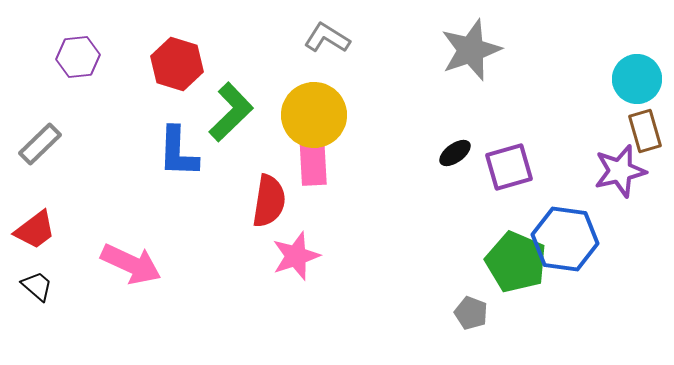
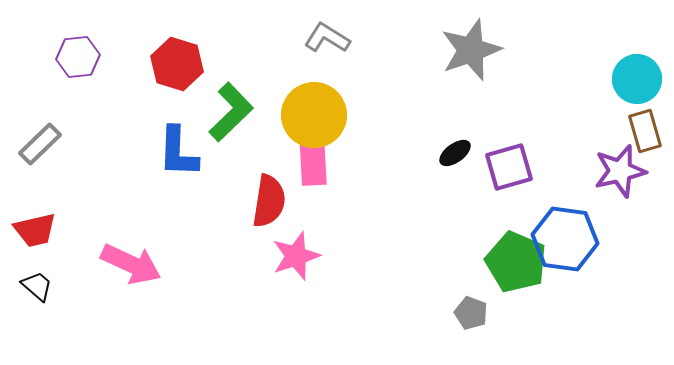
red trapezoid: rotated 24 degrees clockwise
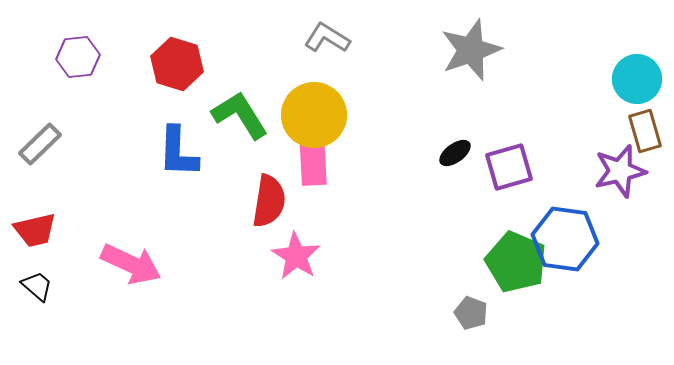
green L-shape: moved 9 px right, 3 px down; rotated 78 degrees counterclockwise
pink star: rotated 21 degrees counterclockwise
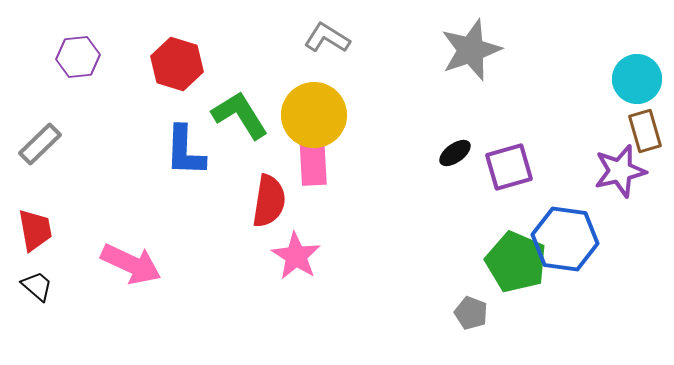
blue L-shape: moved 7 px right, 1 px up
red trapezoid: rotated 87 degrees counterclockwise
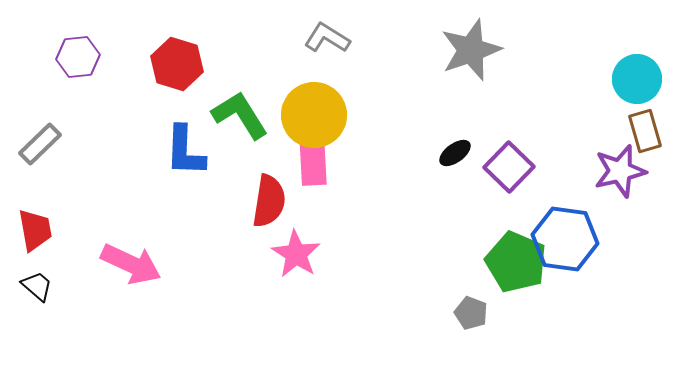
purple square: rotated 30 degrees counterclockwise
pink star: moved 2 px up
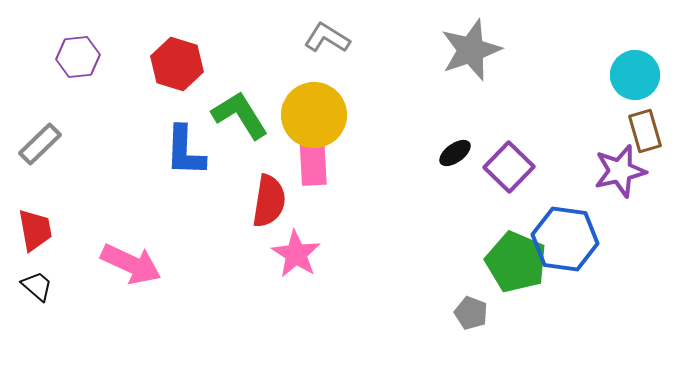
cyan circle: moved 2 px left, 4 px up
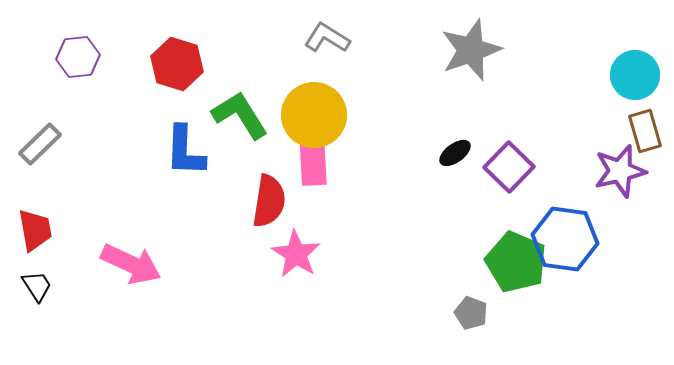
black trapezoid: rotated 16 degrees clockwise
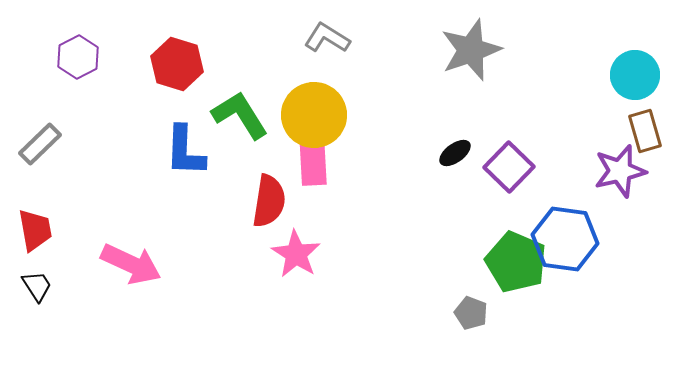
purple hexagon: rotated 21 degrees counterclockwise
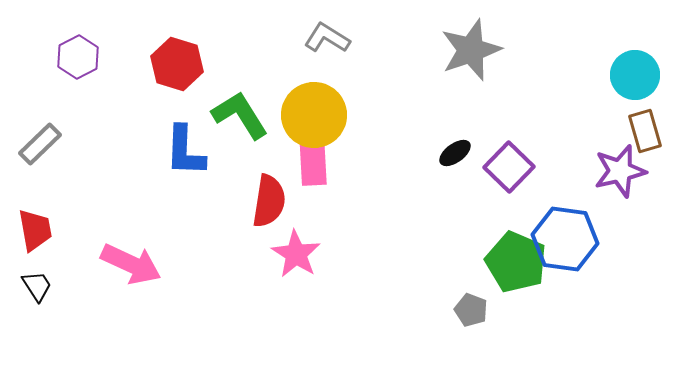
gray pentagon: moved 3 px up
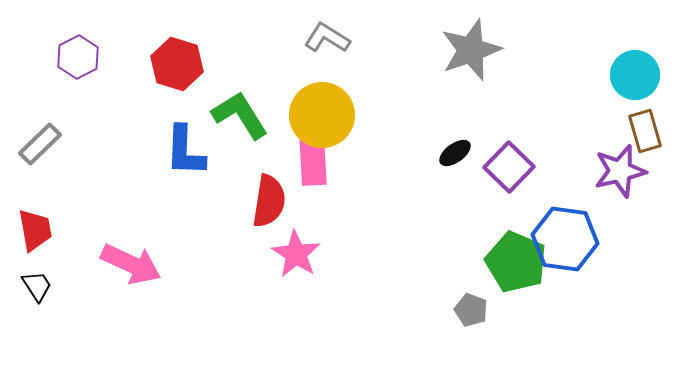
yellow circle: moved 8 px right
